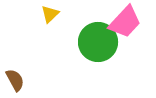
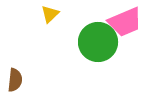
pink trapezoid: rotated 24 degrees clockwise
brown semicircle: rotated 35 degrees clockwise
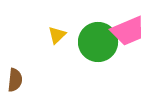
yellow triangle: moved 7 px right, 21 px down
pink trapezoid: moved 3 px right, 9 px down
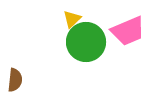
yellow triangle: moved 15 px right, 16 px up
green circle: moved 12 px left
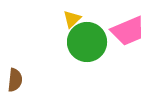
green circle: moved 1 px right
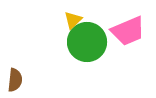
yellow triangle: moved 1 px right, 1 px down
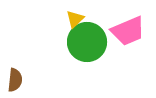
yellow triangle: moved 2 px right, 1 px up
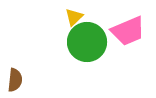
yellow triangle: moved 1 px left, 2 px up
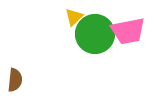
pink trapezoid: rotated 12 degrees clockwise
green circle: moved 8 px right, 8 px up
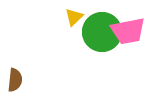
green circle: moved 7 px right, 2 px up
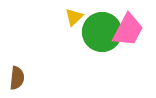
pink trapezoid: moved 1 px up; rotated 51 degrees counterclockwise
brown semicircle: moved 2 px right, 2 px up
